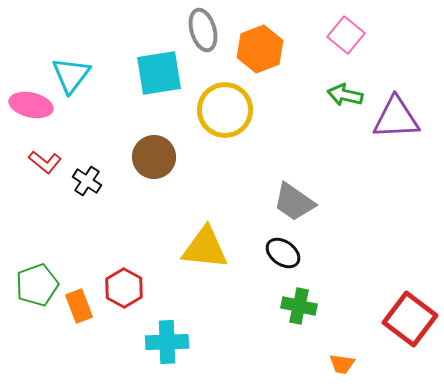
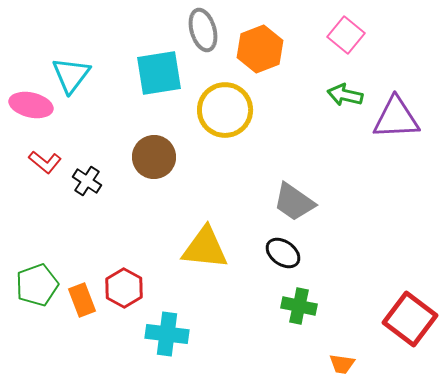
orange rectangle: moved 3 px right, 6 px up
cyan cross: moved 8 px up; rotated 9 degrees clockwise
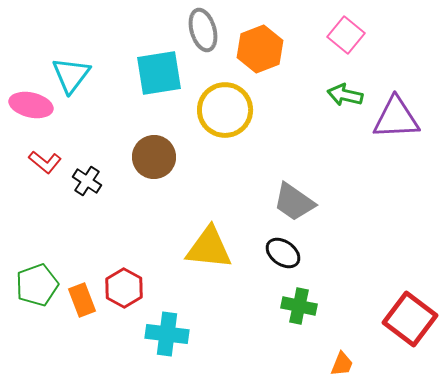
yellow triangle: moved 4 px right
orange trapezoid: rotated 76 degrees counterclockwise
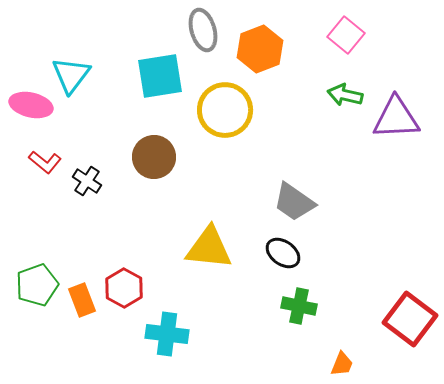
cyan square: moved 1 px right, 3 px down
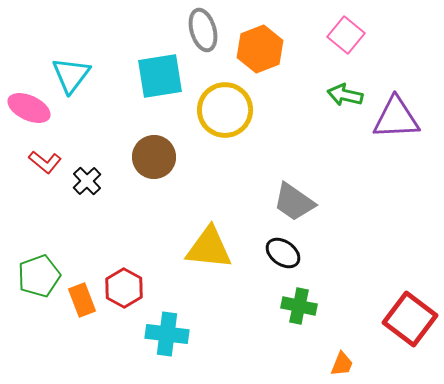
pink ellipse: moved 2 px left, 3 px down; rotated 12 degrees clockwise
black cross: rotated 12 degrees clockwise
green pentagon: moved 2 px right, 9 px up
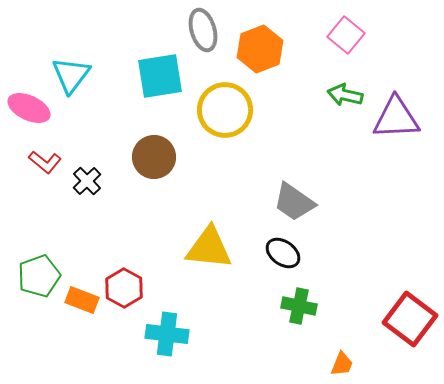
orange rectangle: rotated 48 degrees counterclockwise
